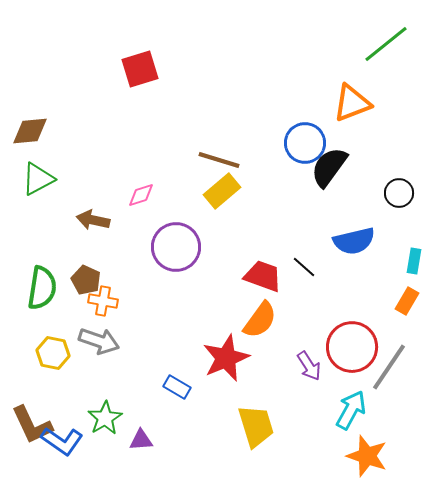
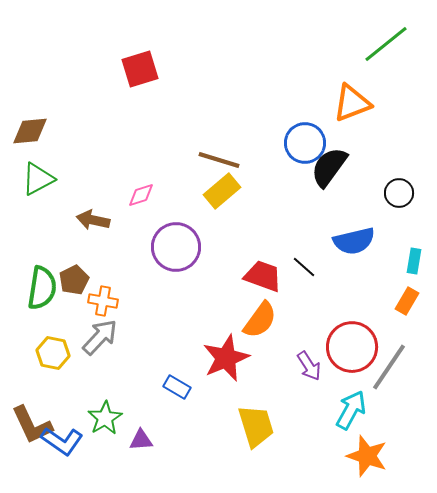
brown pentagon: moved 12 px left; rotated 20 degrees clockwise
gray arrow: moved 1 px right, 4 px up; rotated 66 degrees counterclockwise
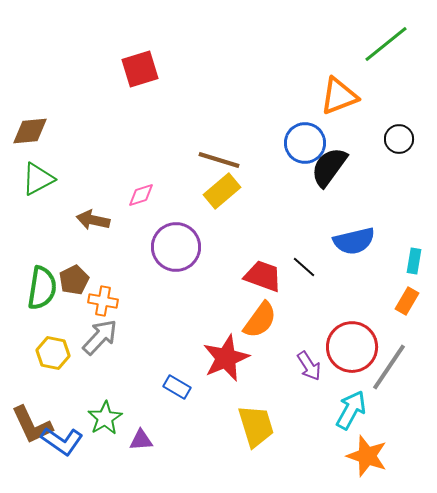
orange triangle: moved 13 px left, 7 px up
black circle: moved 54 px up
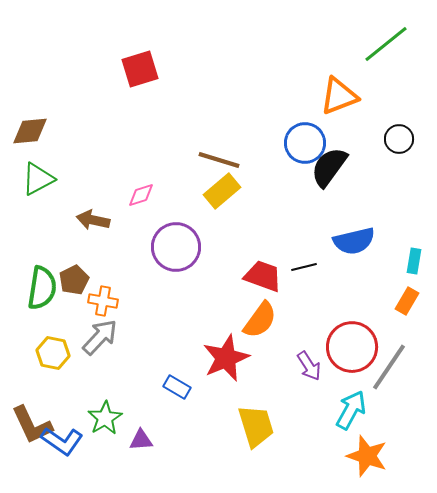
black line: rotated 55 degrees counterclockwise
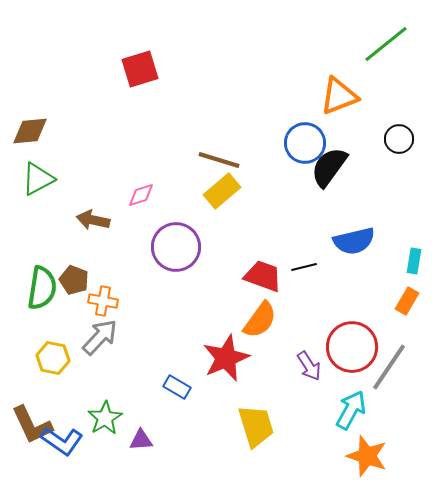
brown pentagon: rotated 24 degrees counterclockwise
yellow hexagon: moved 5 px down
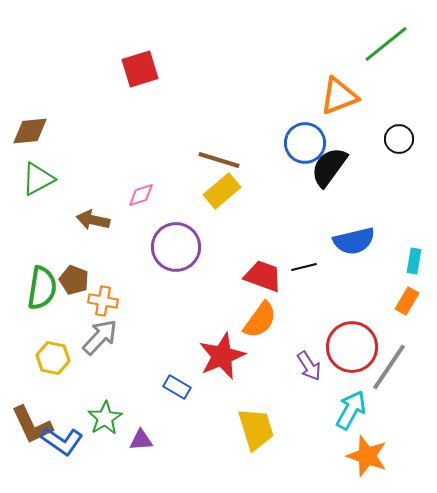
red star: moved 4 px left, 2 px up
yellow trapezoid: moved 3 px down
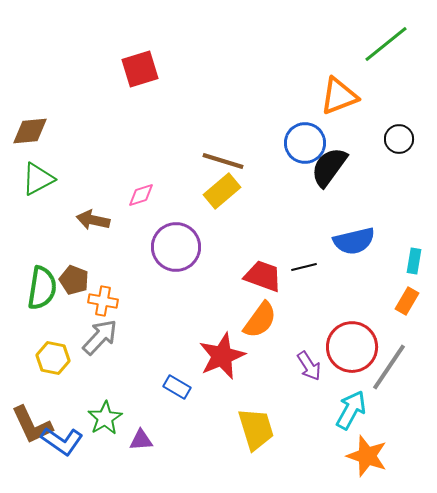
brown line: moved 4 px right, 1 px down
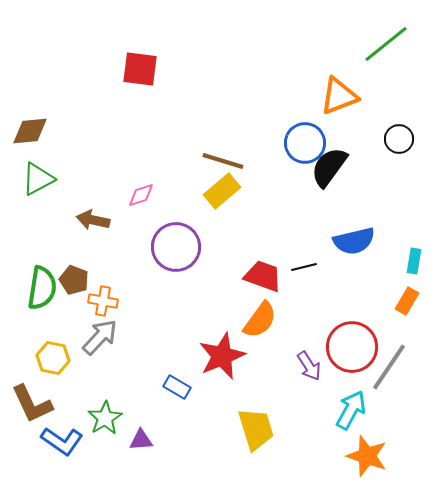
red square: rotated 24 degrees clockwise
brown L-shape: moved 21 px up
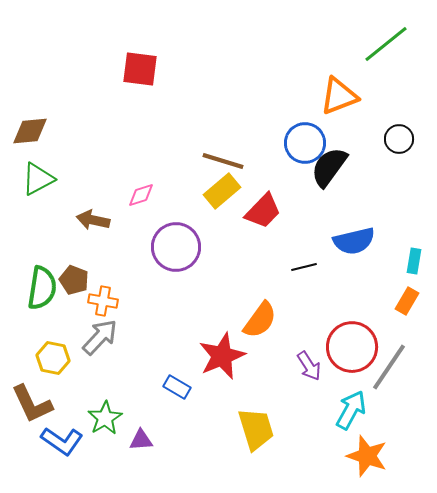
red trapezoid: moved 65 px up; rotated 114 degrees clockwise
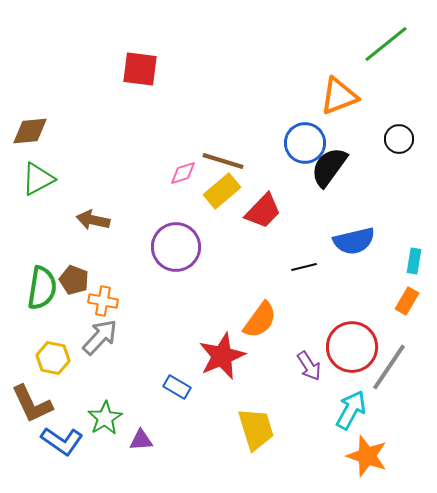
pink diamond: moved 42 px right, 22 px up
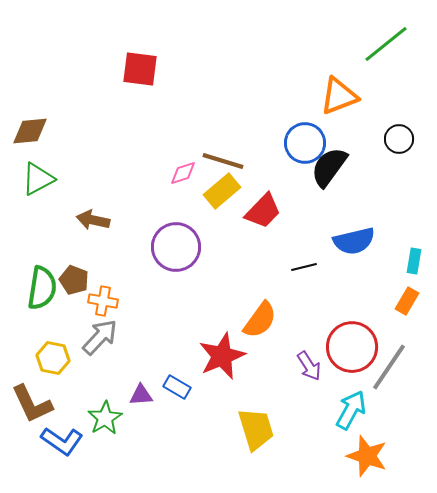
purple triangle: moved 45 px up
